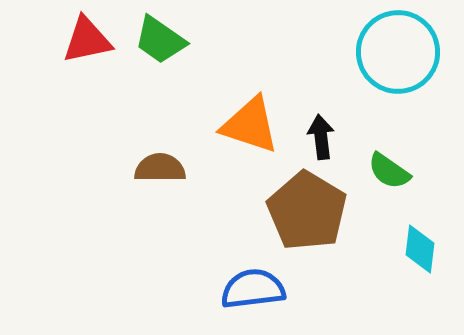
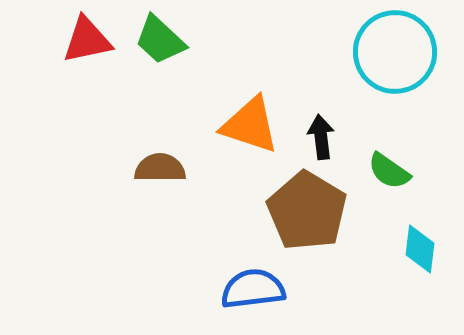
green trapezoid: rotated 8 degrees clockwise
cyan circle: moved 3 px left
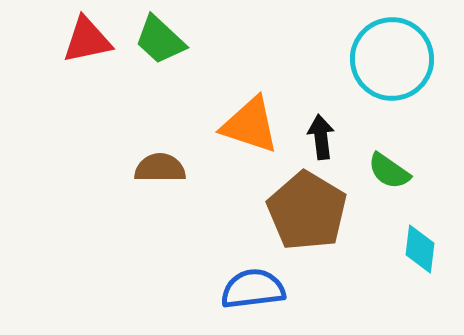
cyan circle: moved 3 px left, 7 px down
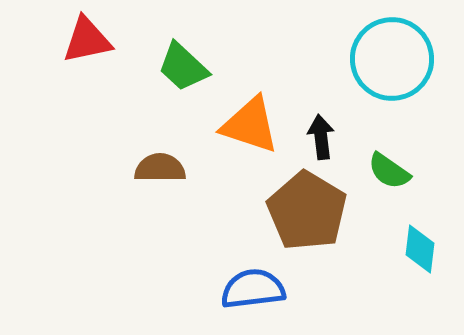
green trapezoid: moved 23 px right, 27 px down
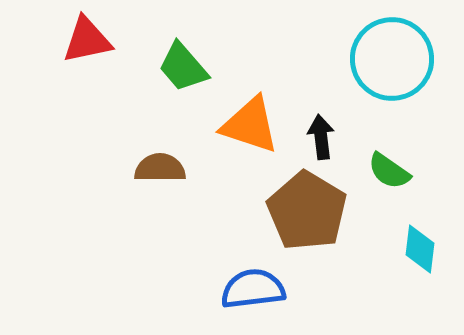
green trapezoid: rotated 6 degrees clockwise
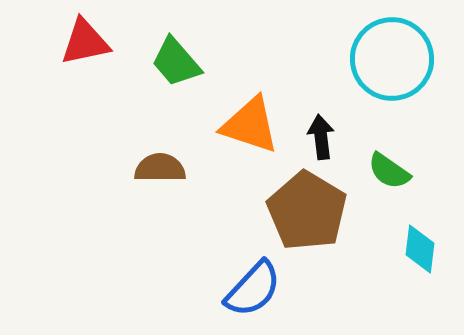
red triangle: moved 2 px left, 2 px down
green trapezoid: moved 7 px left, 5 px up
blue semicircle: rotated 140 degrees clockwise
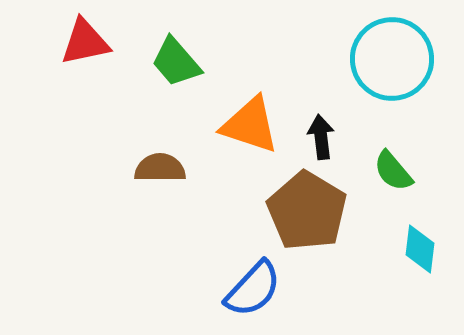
green semicircle: moved 4 px right; rotated 15 degrees clockwise
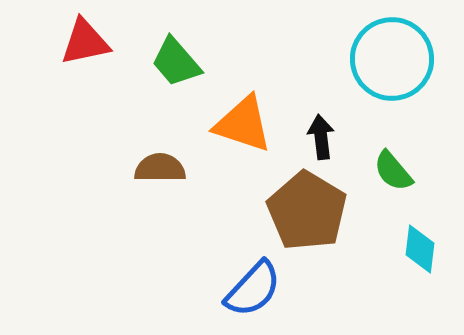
orange triangle: moved 7 px left, 1 px up
